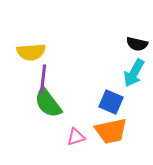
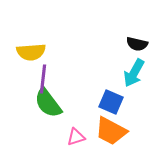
orange trapezoid: rotated 40 degrees clockwise
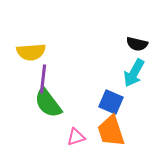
orange trapezoid: rotated 44 degrees clockwise
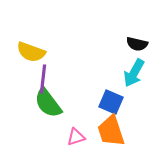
yellow semicircle: rotated 24 degrees clockwise
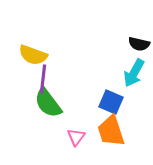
black semicircle: moved 2 px right
yellow semicircle: moved 2 px right, 3 px down
pink triangle: rotated 36 degrees counterclockwise
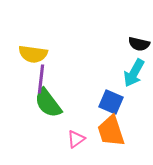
yellow semicircle: moved 1 px up; rotated 12 degrees counterclockwise
purple line: moved 2 px left
pink triangle: moved 2 px down; rotated 18 degrees clockwise
